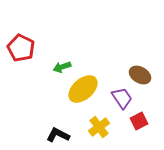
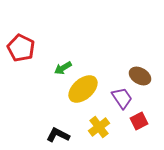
green arrow: moved 1 px right, 1 px down; rotated 12 degrees counterclockwise
brown ellipse: moved 1 px down
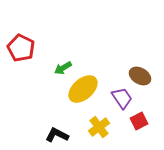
black L-shape: moved 1 px left
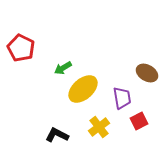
brown ellipse: moved 7 px right, 3 px up
purple trapezoid: rotated 25 degrees clockwise
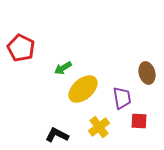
brown ellipse: rotated 45 degrees clockwise
red square: rotated 30 degrees clockwise
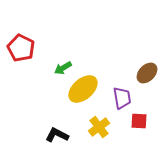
brown ellipse: rotated 60 degrees clockwise
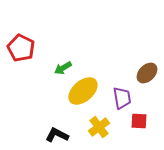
yellow ellipse: moved 2 px down
